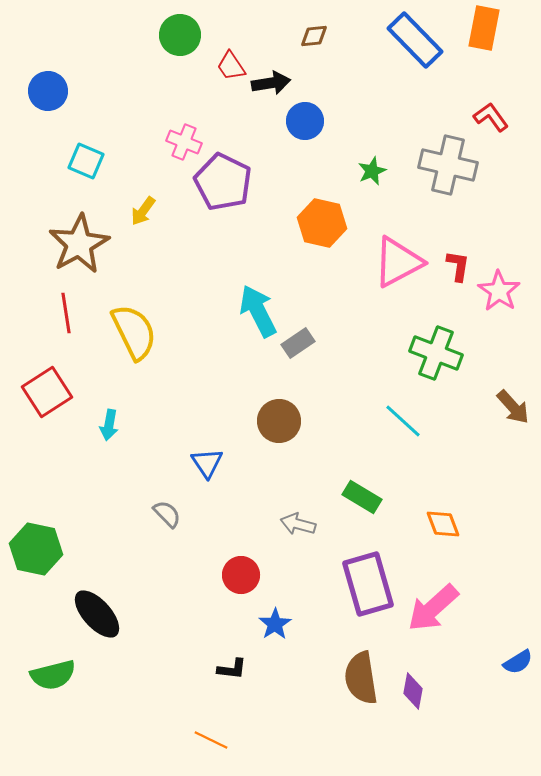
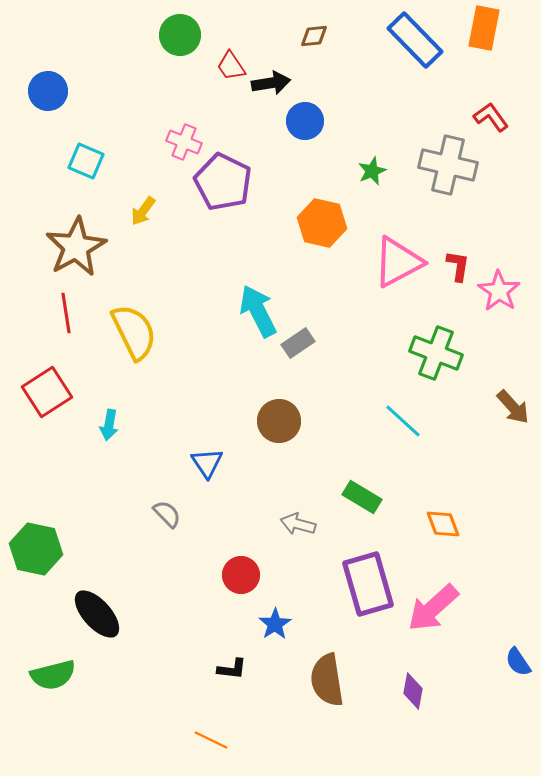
brown star at (79, 244): moved 3 px left, 3 px down
blue semicircle at (518, 662): rotated 88 degrees clockwise
brown semicircle at (361, 678): moved 34 px left, 2 px down
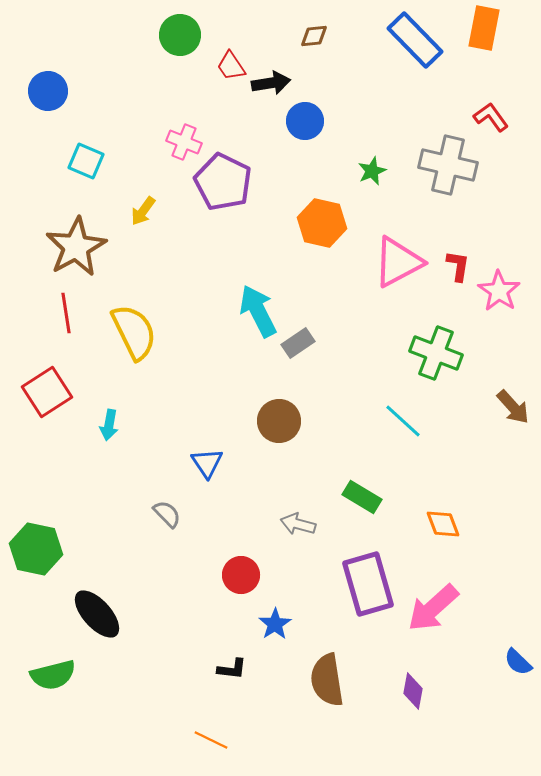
blue semicircle at (518, 662): rotated 12 degrees counterclockwise
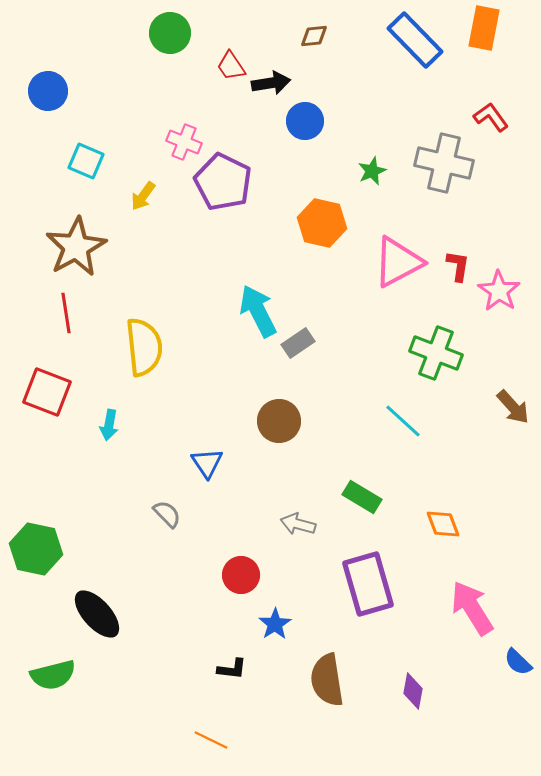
green circle at (180, 35): moved 10 px left, 2 px up
gray cross at (448, 165): moved 4 px left, 2 px up
yellow arrow at (143, 211): moved 15 px up
yellow semicircle at (134, 332): moved 10 px right, 15 px down; rotated 20 degrees clockwise
red square at (47, 392): rotated 36 degrees counterclockwise
pink arrow at (433, 608): moved 39 px right; rotated 100 degrees clockwise
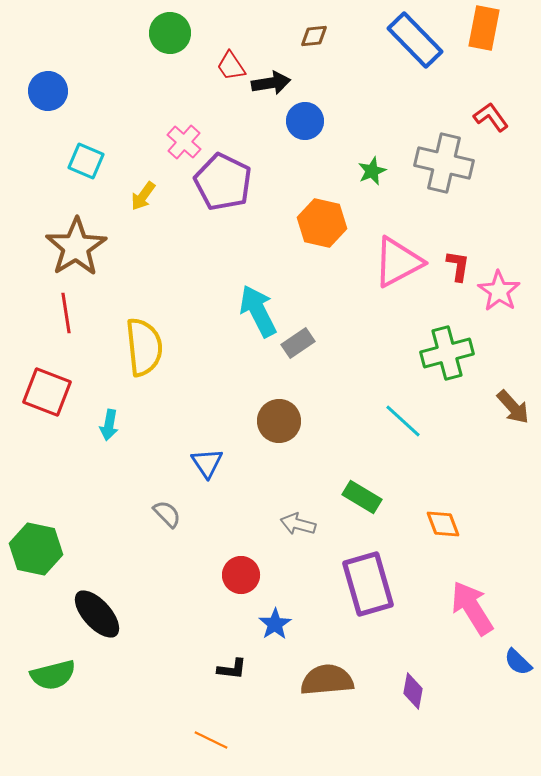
pink cross at (184, 142): rotated 20 degrees clockwise
brown star at (76, 247): rotated 4 degrees counterclockwise
green cross at (436, 353): moved 11 px right; rotated 36 degrees counterclockwise
brown semicircle at (327, 680): rotated 94 degrees clockwise
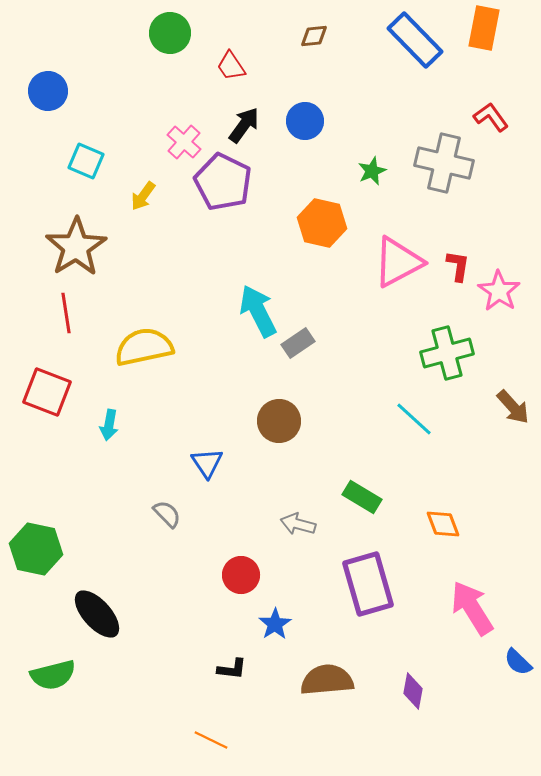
black arrow at (271, 83): moved 27 px left, 42 px down; rotated 45 degrees counterclockwise
yellow semicircle at (144, 347): rotated 96 degrees counterclockwise
cyan line at (403, 421): moved 11 px right, 2 px up
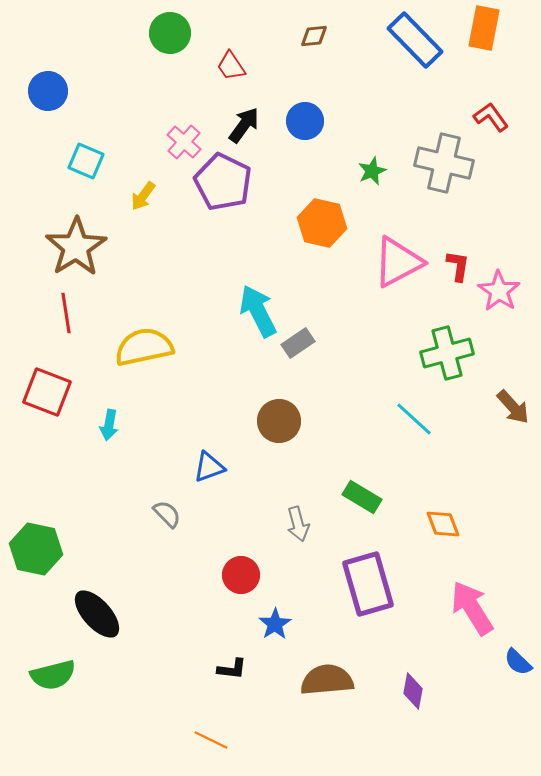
blue triangle at (207, 463): moved 2 px right, 4 px down; rotated 44 degrees clockwise
gray arrow at (298, 524): rotated 120 degrees counterclockwise
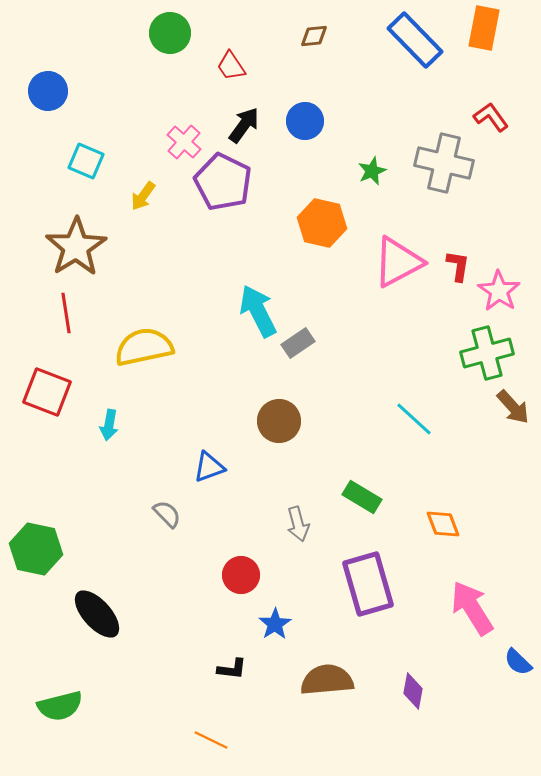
green cross at (447, 353): moved 40 px right
green semicircle at (53, 675): moved 7 px right, 31 px down
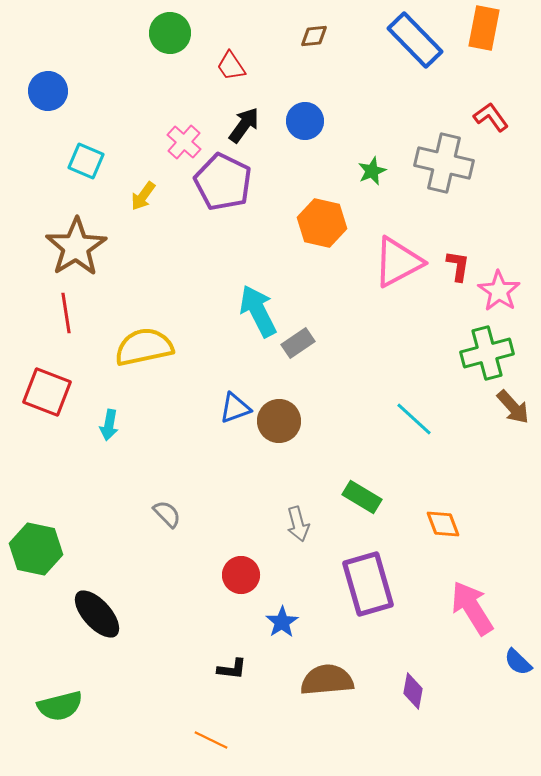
blue triangle at (209, 467): moved 26 px right, 59 px up
blue star at (275, 624): moved 7 px right, 2 px up
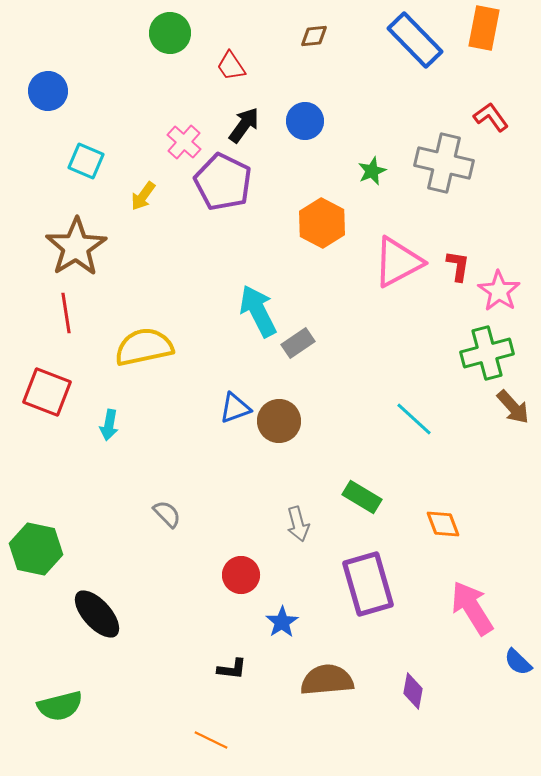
orange hexagon at (322, 223): rotated 15 degrees clockwise
